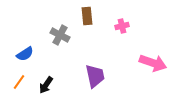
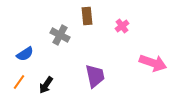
pink cross: rotated 24 degrees counterclockwise
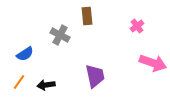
pink cross: moved 15 px right
black arrow: rotated 48 degrees clockwise
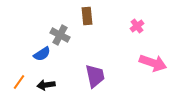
blue semicircle: moved 17 px right
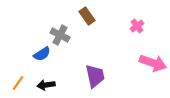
brown rectangle: rotated 30 degrees counterclockwise
orange line: moved 1 px left, 1 px down
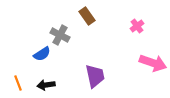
orange line: rotated 56 degrees counterclockwise
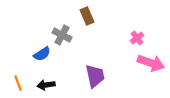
brown rectangle: rotated 12 degrees clockwise
pink cross: moved 12 px down
gray cross: moved 2 px right
pink arrow: moved 2 px left
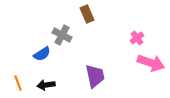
brown rectangle: moved 2 px up
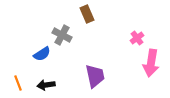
pink arrow: rotated 80 degrees clockwise
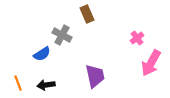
pink arrow: rotated 20 degrees clockwise
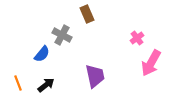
blue semicircle: rotated 18 degrees counterclockwise
black arrow: rotated 150 degrees clockwise
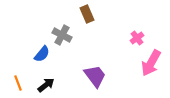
purple trapezoid: rotated 25 degrees counterclockwise
